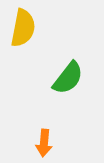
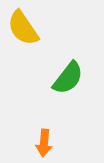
yellow semicircle: rotated 135 degrees clockwise
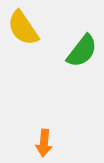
green semicircle: moved 14 px right, 27 px up
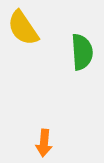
green semicircle: moved 1 px down; rotated 42 degrees counterclockwise
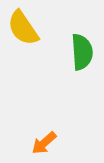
orange arrow: rotated 44 degrees clockwise
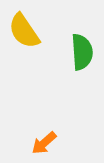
yellow semicircle: moved 1 px right, 3 px down
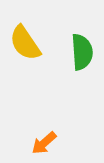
yellow semicircle: moved 1 px right, 12 px down
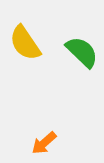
green semicircle: rotated 42 degrees counterclockwise
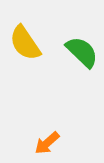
orange arrow: moved 3 px right
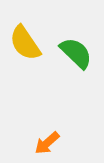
green semicircle: moved 6 px left, 1 px down
